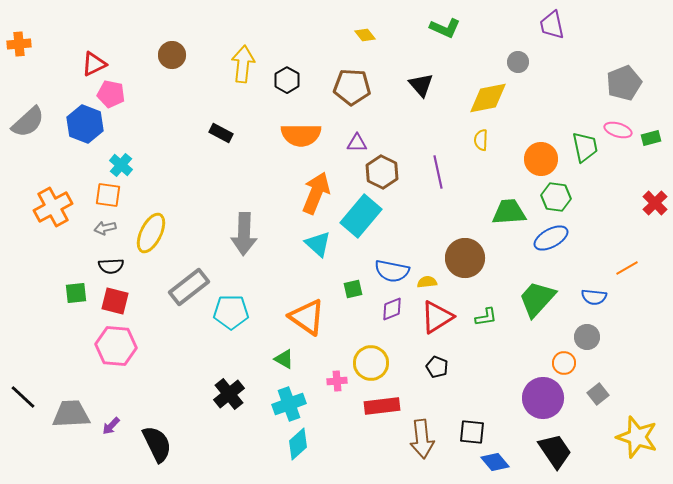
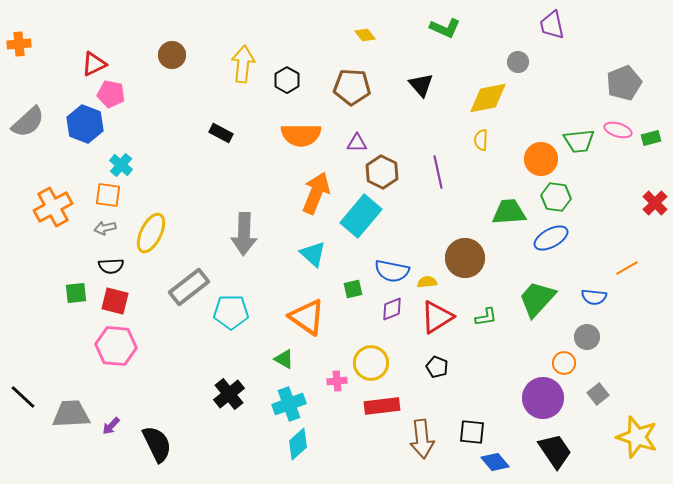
green trapezoid at (585, 147): moved 6 px left, 6 px up; rotated 96 degrees clockwise
cyan triangle at (318, 244): moved 5 px left, 10 px down
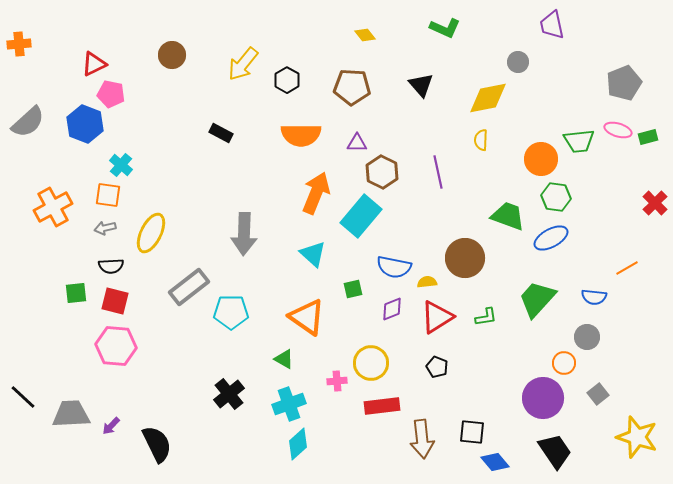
yellow arrow at (243, 64): rotated 147 degrees counterclockwise
green rectangle at (651, 138): moved 3 px left, 1 px up
green trapezoid at (509, 212): moved 1 px left, 4 px down; rotated 24 degrees clockwise
blue semicircle at (392, 271): moved 2 px right, 4 px up
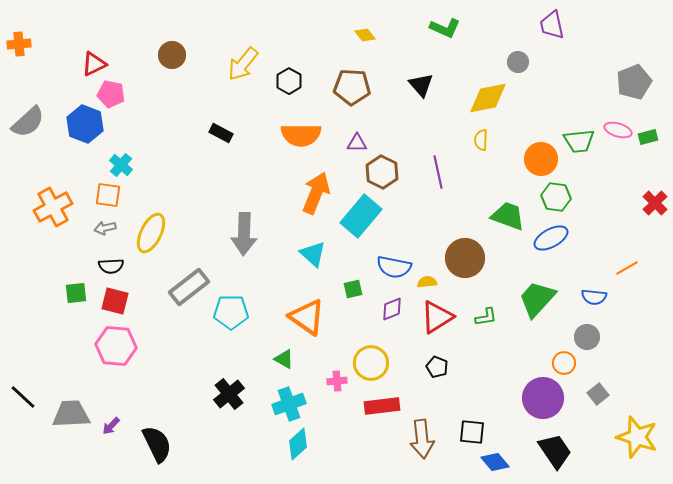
black hexagon at (287, 80): moved 2 px right, 1 px down
gray pentagon at (624, 83): moved 10 px right, 1 px up
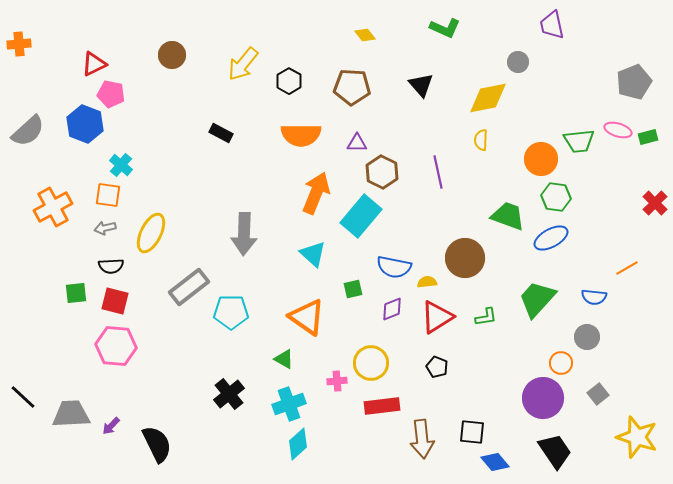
gray semicircle at (28, 122): moved 9 px down
orange circle at (564, 363): moved 3 px left
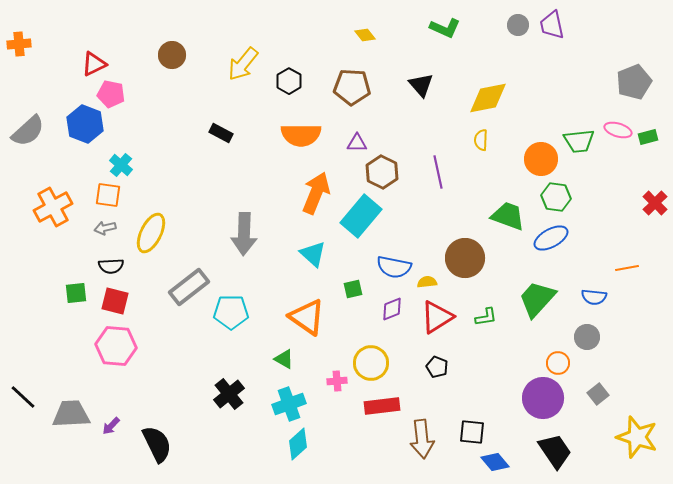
gray circle at (518, 62): moved 37 px up
orange line at (627, 268): rotated 20 degrees clockwise
orange circle at (561, 363): moved 3 px left
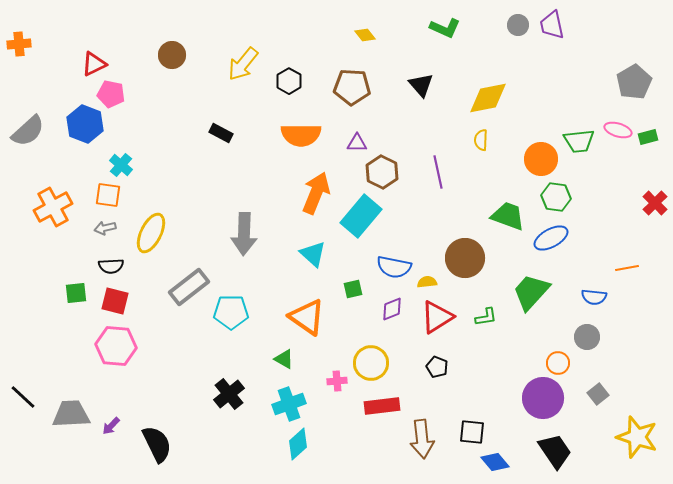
gray pentagon at (634, 82): rotated 8 degrees counterclockwise
green trapezoid at (537, 299): moved 6 px left, 7 px up
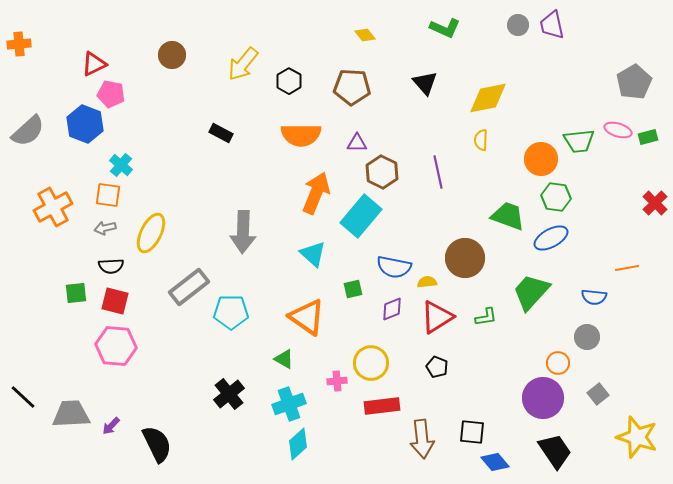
black triangle at (421, 85): moved 4 px right, 2 px up
gray arrow at (244, 234): moved 1 px left, 2 px up
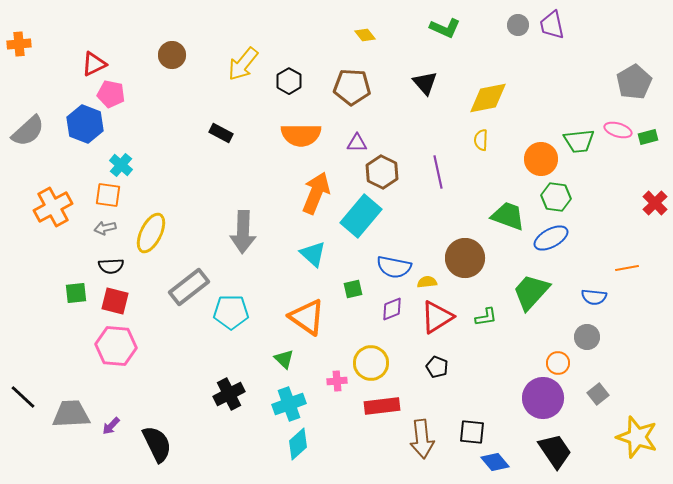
green triangle at (284, 359): rotated 15 degrees clockwise
black cross at (229, 394): rotated 12 degrees clockwise
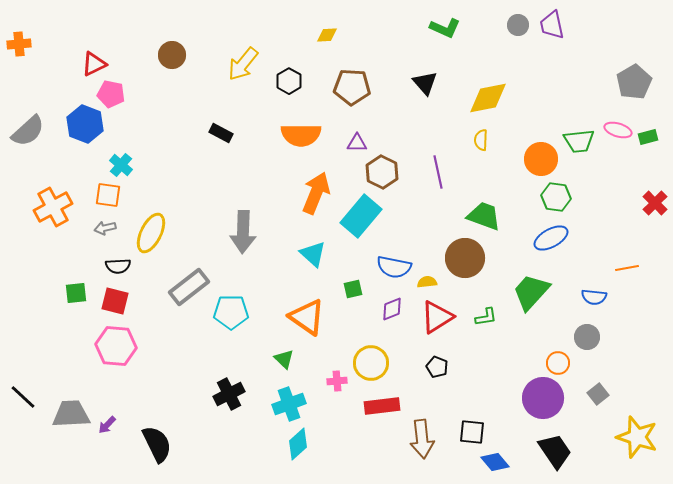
yellow diamond at (365, 35): moved 38 px left; rotated 55 degrees counterclockwise
green trapezoid at (508, 216): moved 24 px left
black semicircle at (111, 266): moved 7 px right
purple arrow at (111, 426): moved 4 px left, 1 px up
